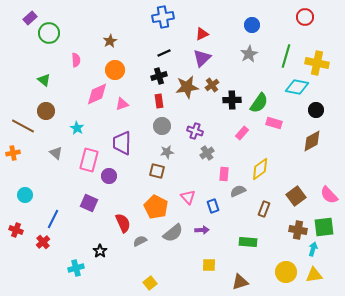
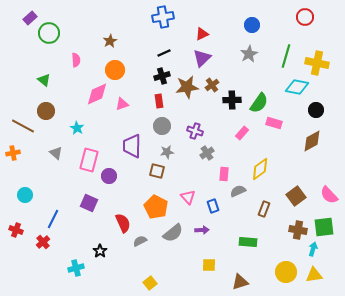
black cross at (159, 76): moved 3 px right
purple trapezoid at (122, 143): moved 10 px right, 3 px down
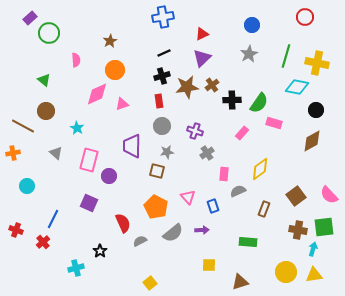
cyan circle at (25, 195): moved 2 px right, 9 px up
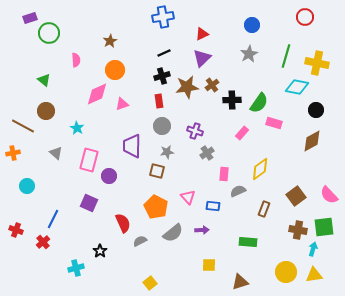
purple rectangle at (30, 18): rotated 24 degrees clockwise
blue rectangle at (213, 206): rotated 64 degrees counterclockwise
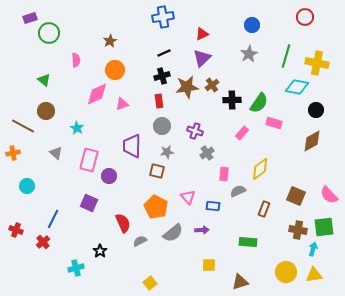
brown square at (296, 196): rotated 30 degrees counterclockwise
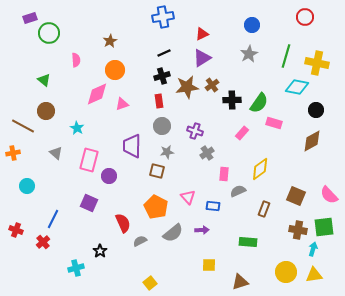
purple triangle at (202, 58): rotated 12 degrees clockwise
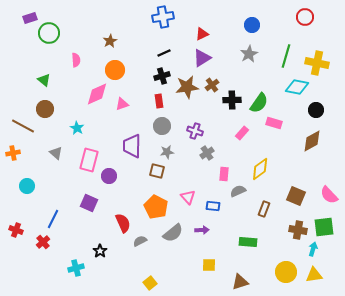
brown circle at (46, 111): moved 1 px left, 2 px up
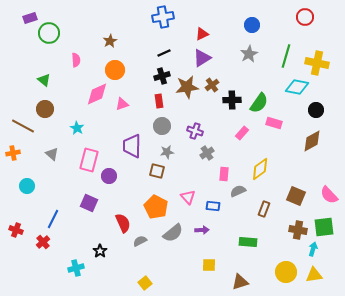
gray triangle at (56, 153): moved 4 px left, 1 px down
yellow square at (150, 283): moved 5 px left
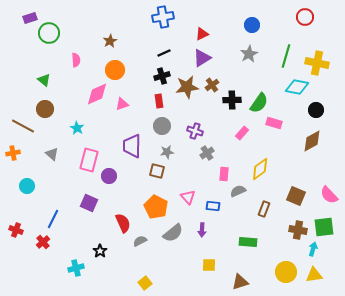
purple arrow at (202, 230): rotated 96 degrees clockwise
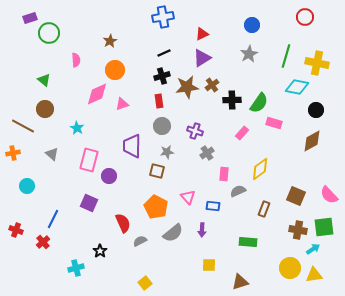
cyan arrow at (313, 249): rotated 40 degrees clockwise
yellow circle at (286, 272): moved 4 px right, 4 px up
